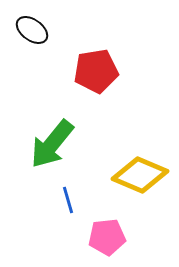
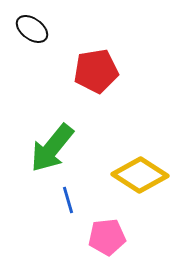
black ellipse: moved 1 px up
green arrow: moved 4 px down
yellow diamond: rotated 10 degrees clockwise
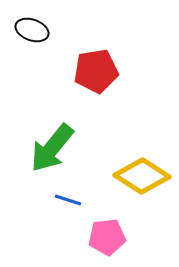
black ellipse: moved 1 px down; rotated 16 degrees counterclockwise
yellow diamond: moved 2 px right, 1 px down
blue line: rotated 56 degrees counterclockwise
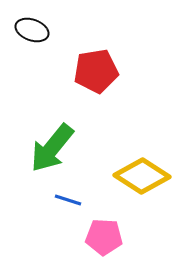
pink pentagon: moved 3 px left; rotated 9 degrees clockwise
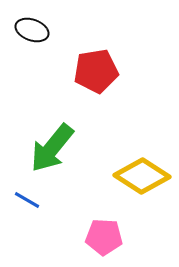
blue line: moved 41 px left; rotated 12 degrees clockwise
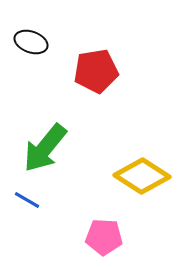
black ellipse: moved 1 px left, 12 px down
green arrow: moved 7 px left
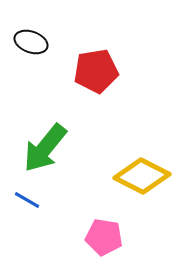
yellow diamond: rotated 6 degrees counterclockwise
pink pentagon: rotated 6 degrees clockwise
